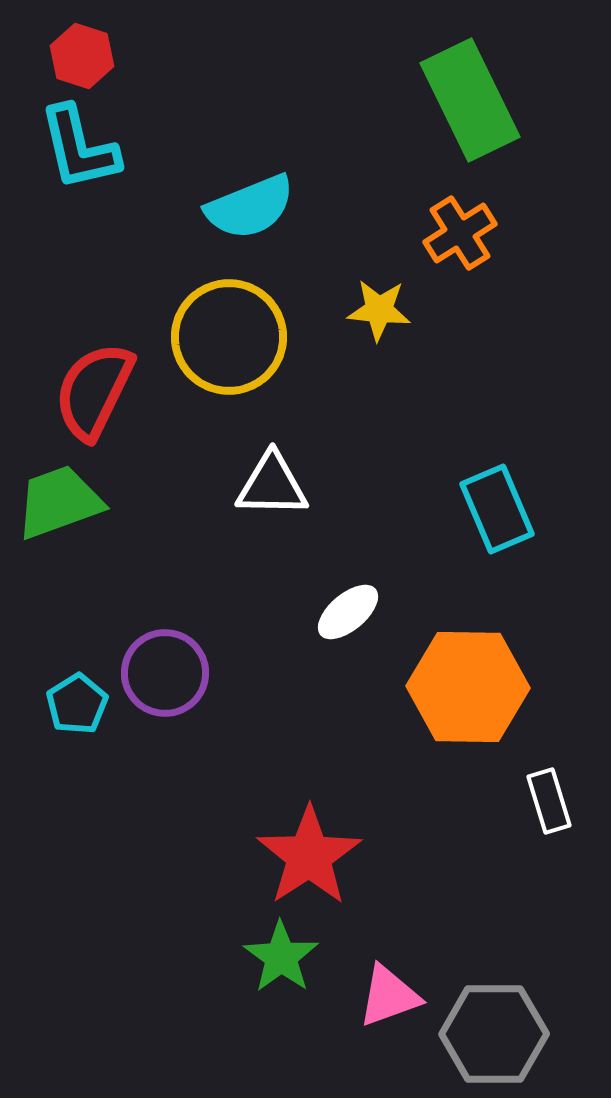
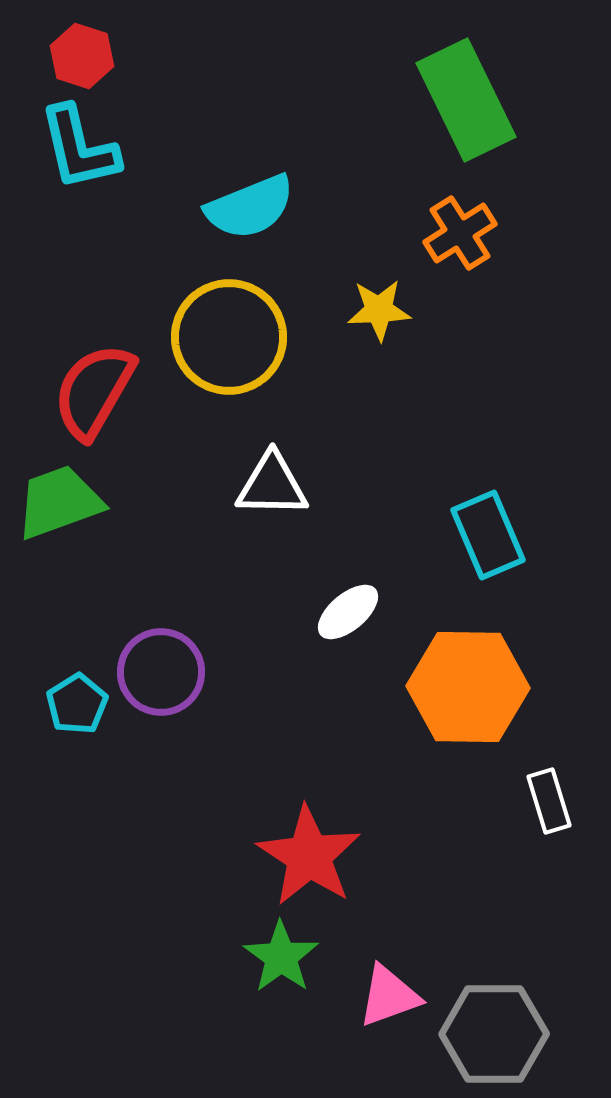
green rectangle: moved 4 px left
yellow star: rotated 8 degrees counterclockwise
red semicircle: rotated 4 degrees clockwise
cyan rectangle: moved 9 px left, 26 px down
purple circle: moved 4 px left, 1 px up
red star: rotated 6 degrees counterclockwise
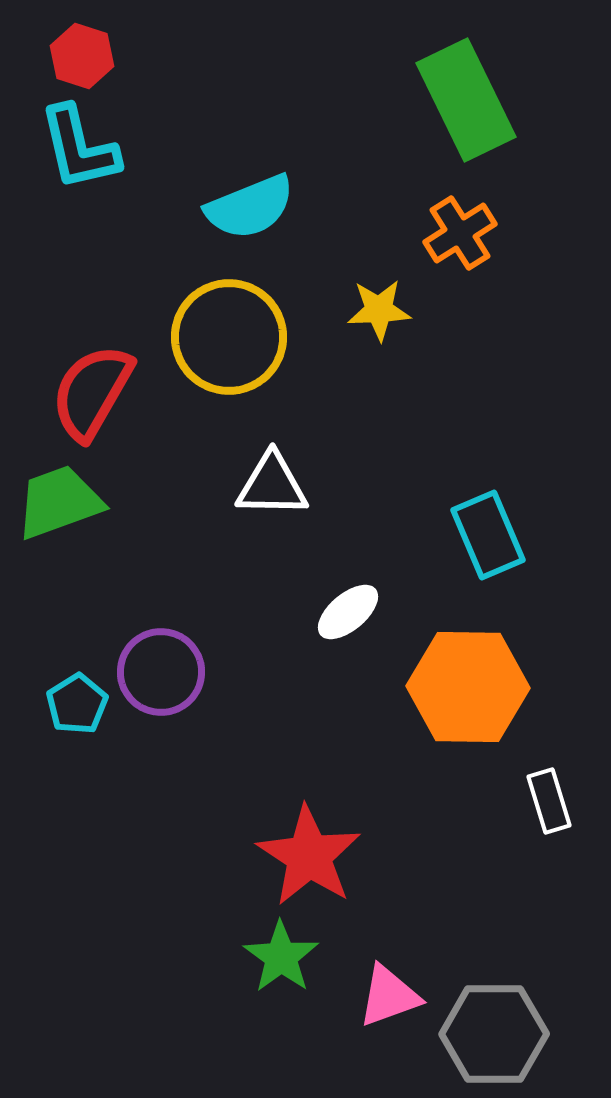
red semicircle: moved 2 px left, 1 px down
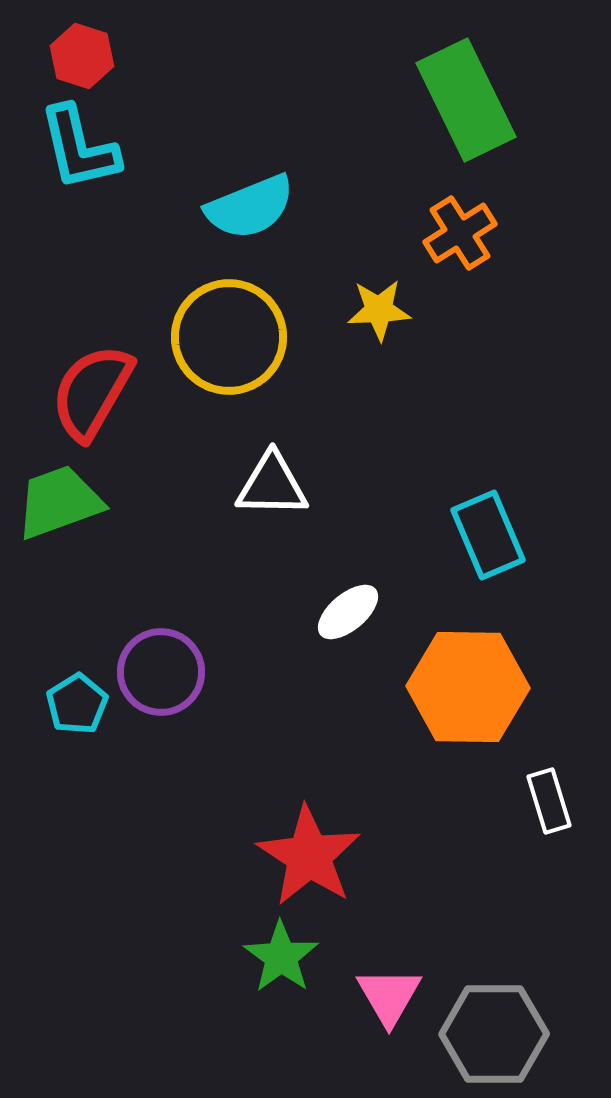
pink triangle: rotated 40 degrees counterclockwise
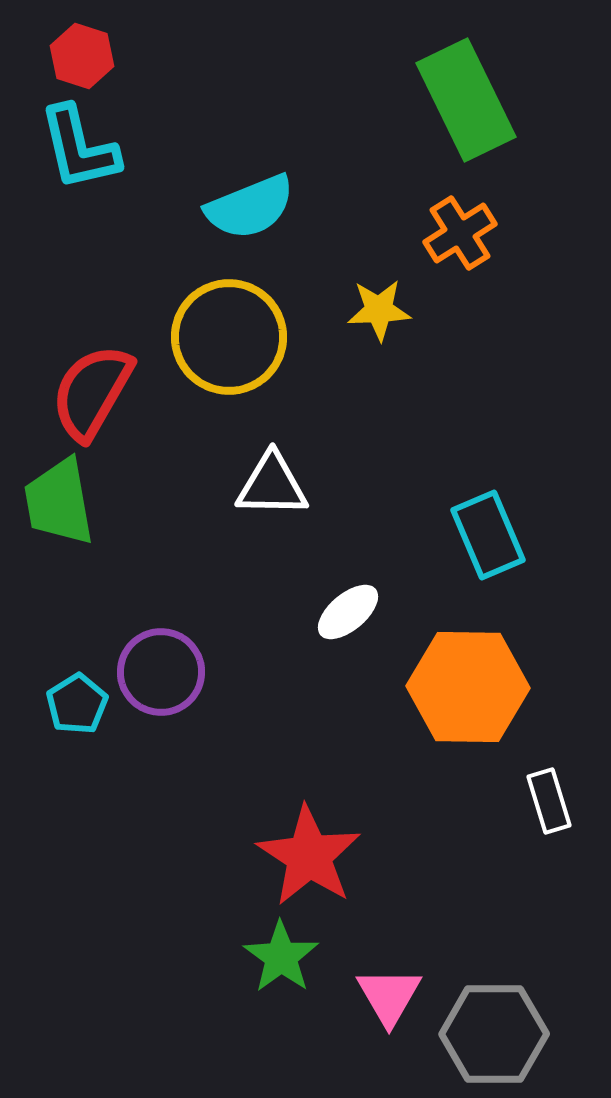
green trapezoid: rotated 80 degrees counterclockwise
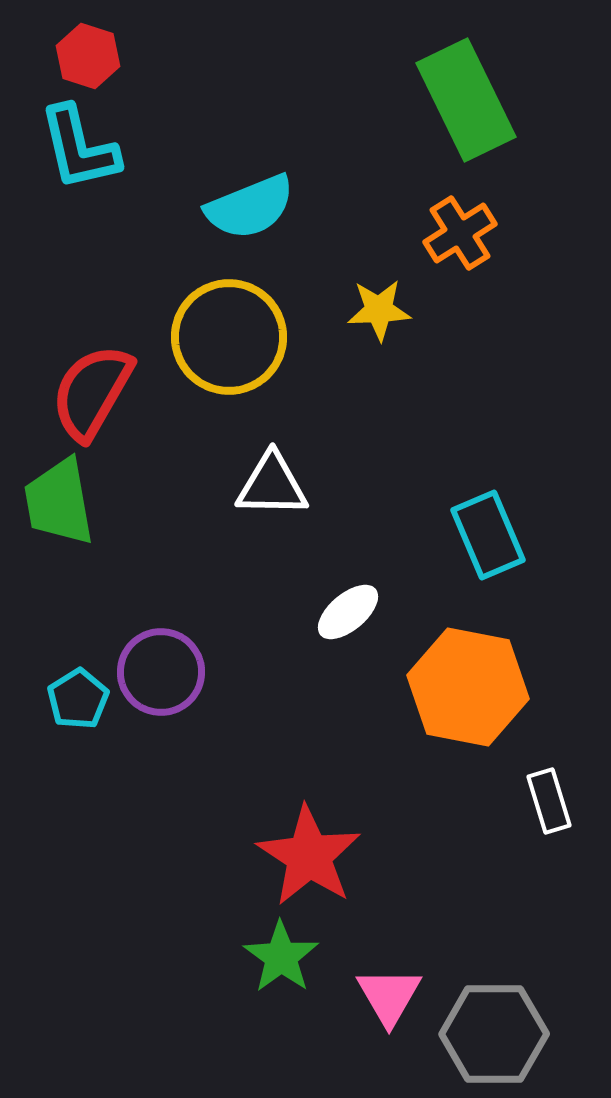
red hexagon: moved 6 px right
orange hexagon: rotated 10 degrees clockwise
cyan pentagon: moved 1 px right, 5 px up
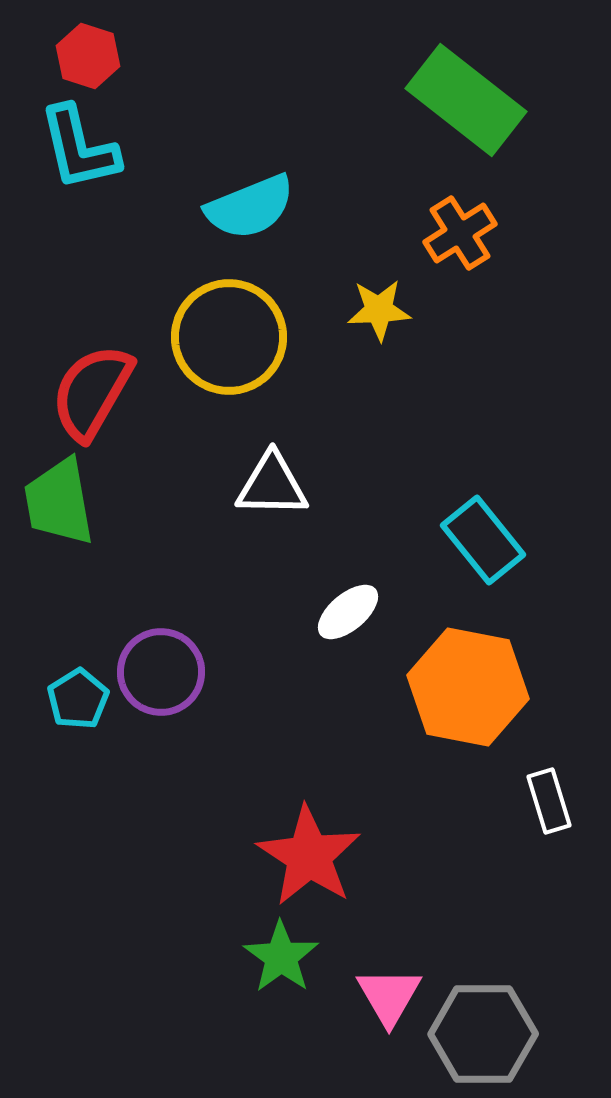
green rectangle: rotated 26 degrees counterclockwise
cyan rectangle: moved 5 px left, 5 px down; rotated 16 degrees counterclockwise
gray hexagon: moved 11 px left
